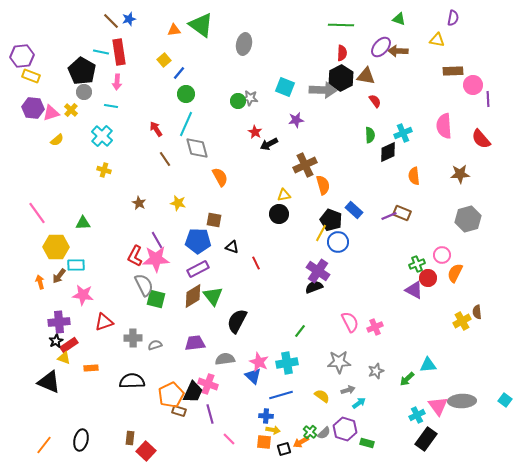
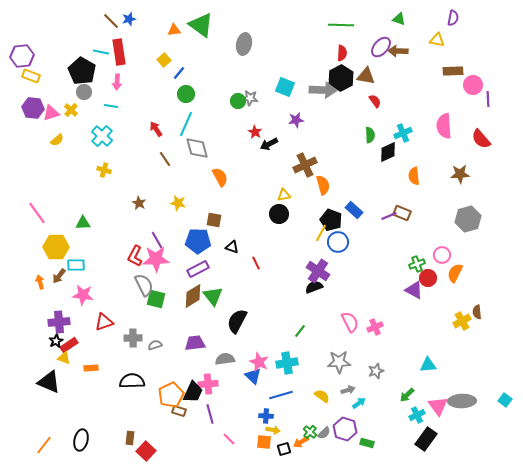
green arrow at (407, 379): moved 16 px down
pink cross at (208, 384): rotated 24 degrees counterclockwise
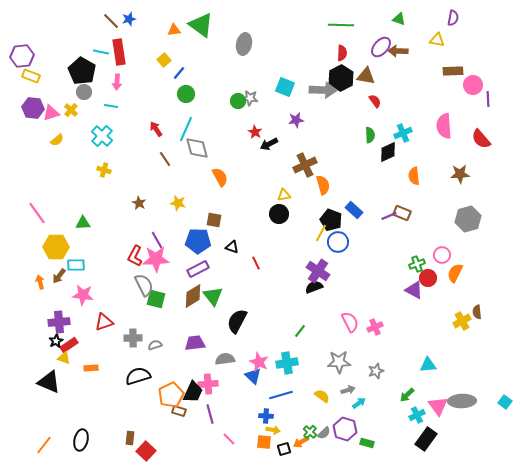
cyan line at (186, 124): moved 5 px down
black semicircle at (132, 381): moved 6 px right, 5 px up; rotated 15 degrees counterclockwise
cyan square at (505, 400): moved 2 px down
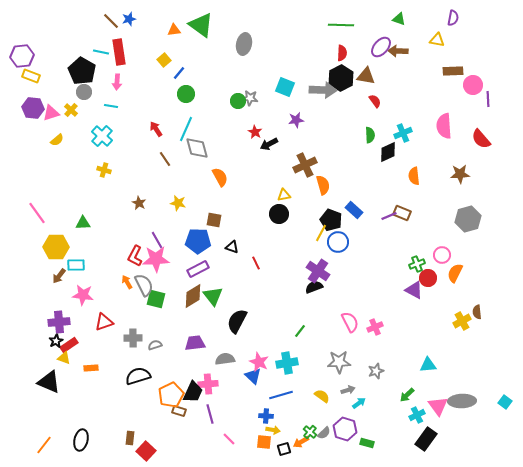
orange arrow at (40, 282): moved 87 px right; rotated 16 degrees counterclockwise
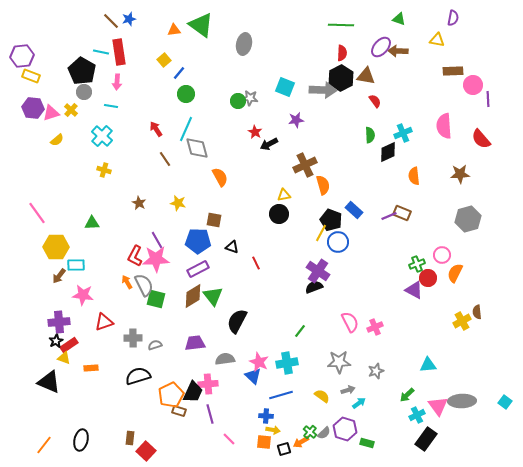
green triangle at (83, 223): moved 9 px right
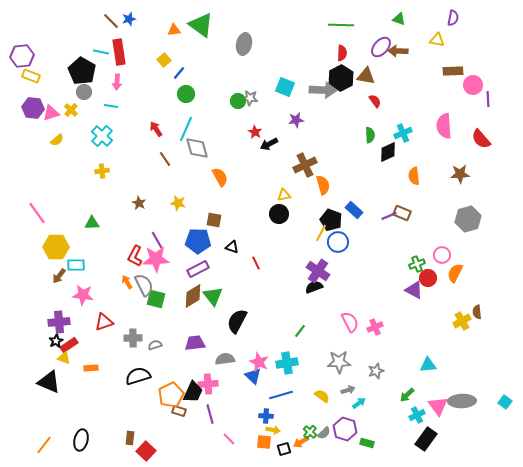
yellow cross at (104, 170): moved 2 px left, 1 px down; rotated 24 degrees counterclockwise
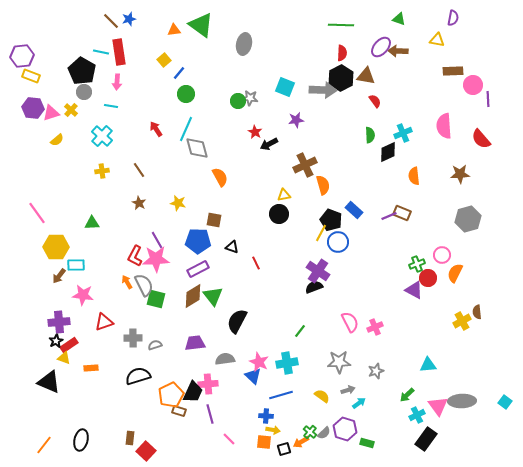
brown line at (165, 159): moved 26 px left, 11 px down
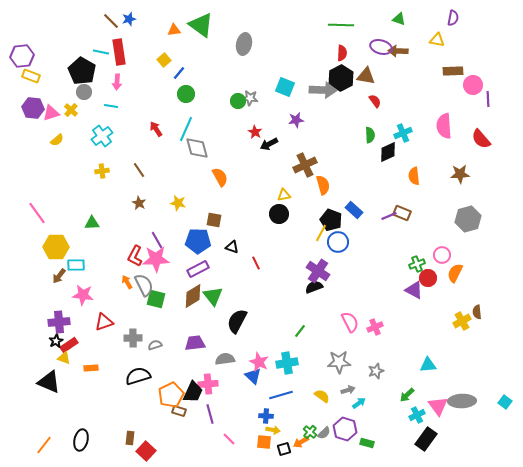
purple ellipse at (381, 47): rotated 65 degrees clockwise
cyan cross at (102, 136): rotated 10 degrees clockwise
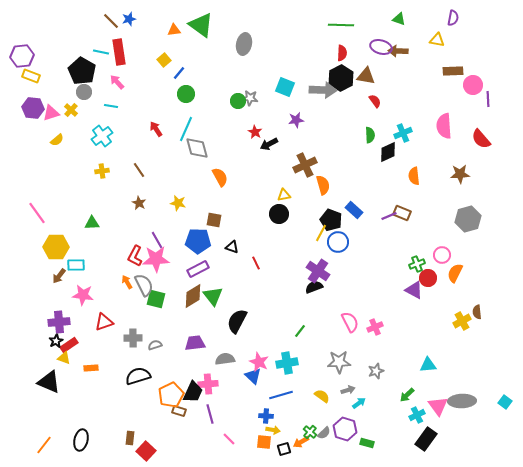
pink arrow at (117, 82): rotated 133 degrees clockwise
